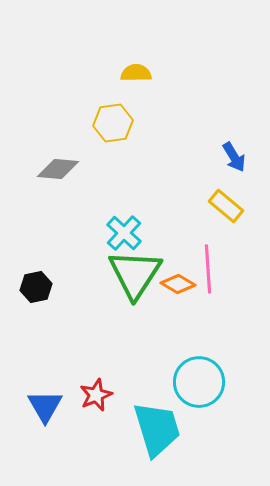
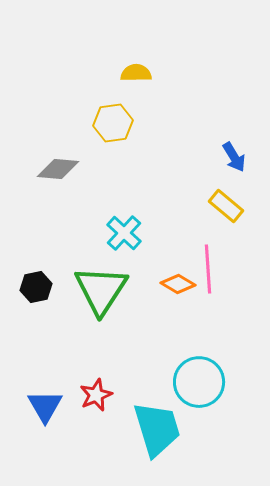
green triangle: moved 34 px left, 16 px down
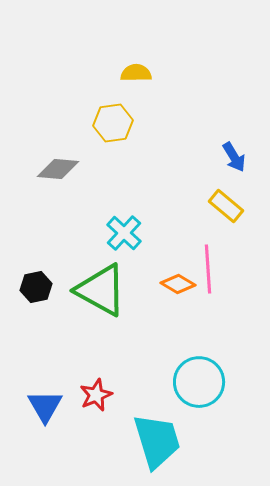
green triangle: rotated 34 degrees counterclockwise
cyan trapezoid: moved 12 px down
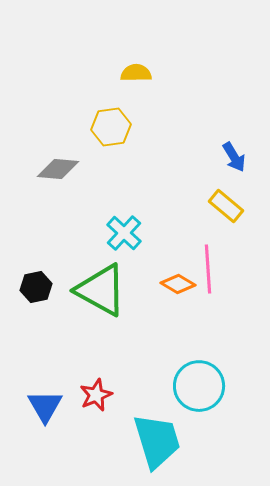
yellow hexagon: moved 2 px left, 4 px down
cyan circle: moved 4 px down
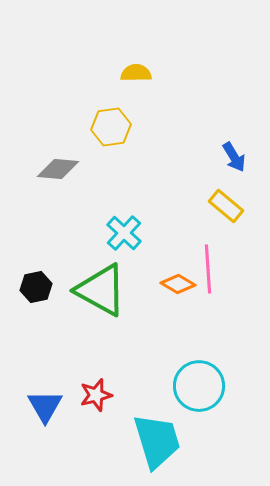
red star: rotated 8 degrees clockwise
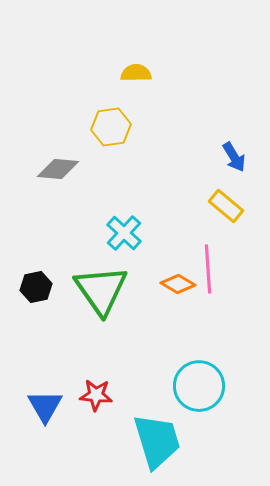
green triangle: rotated 26 degrees clockwise
red star: rotated 20 degrees clockwise
